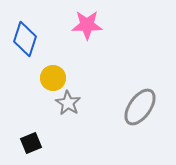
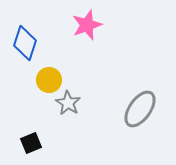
pink star: rotated 20 degrees counterclockwise
blue diamond: moved 4 px down
yellow circle: moved 4 px left, 2 px down
gray ellipse: moved 2 px down
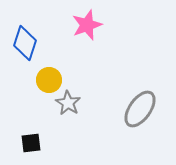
black square: rotated 15 degrees clockwise
